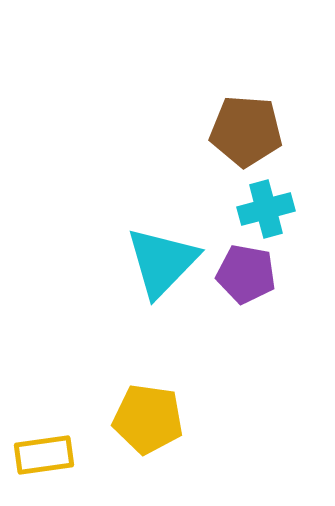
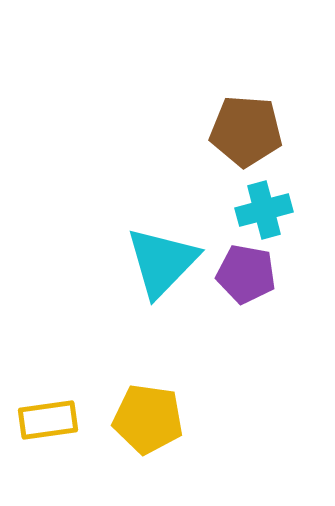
cyan cross: moved 2 px left, 1 px down
yellow rectangle: moved 4 px right, 35 px up
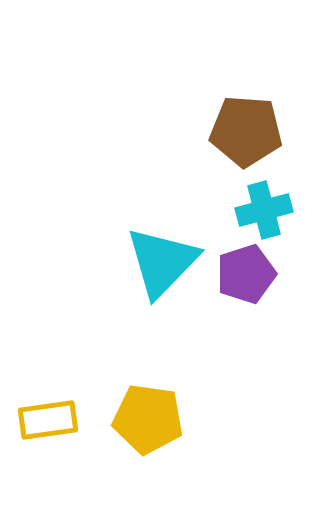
purple pentagon: rotated 28 degrees counterclockwise
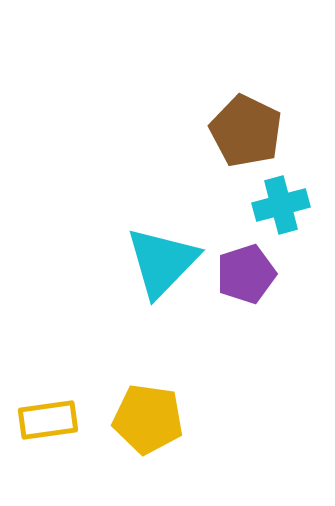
brown pentagon: rotated 22 degrees clockwise
cyan cross: moved 17 px right, 5 px up
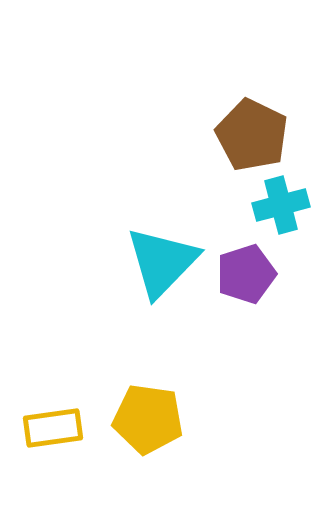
brown pentagon: moved 6 px right, 4 px down
yellow rectangle: moved 5 px right, 8 px down
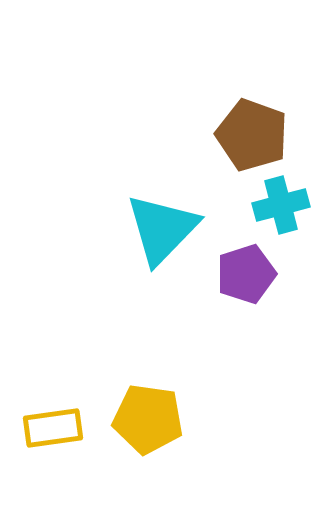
brown pentagon: rotated 6 degrees counterclockwise
cyan triangle: moved 33 px up
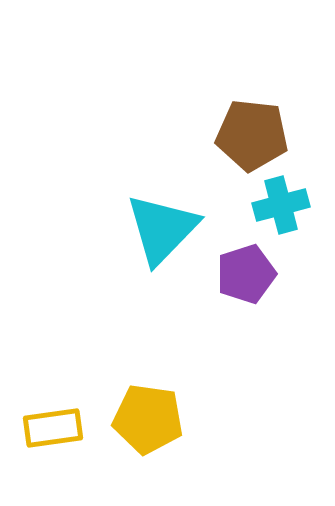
brown pentagon: rotated 14 degrees counterclockwise
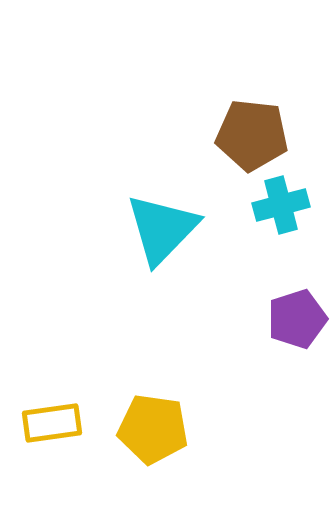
purple pentagon: moved 51 px right, 45 px down
yellow pentagon: moved 5 px right, 10 px down
yellow rectangle: moved 1 px left, 5 px up
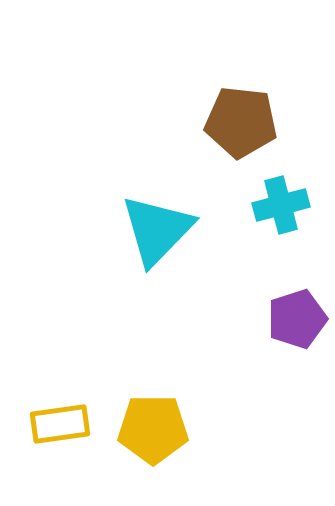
brown pentagon: moved 11 px left, 13 px up
cyan triangle: moved 5 px left, 1 px down
yellow rectangle: moved 8 px right, 1 px down
yellow pentagon: rotated 8 degrees counterclockwise
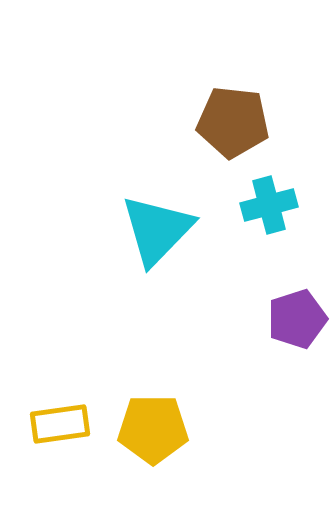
brown pentagon: moved 8 px left
cyan cross: moved 12 px left
